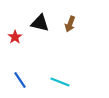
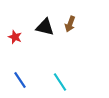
black triangle: moved 5 px right, 4 px down
red star: rotated 16 degrees counterclockwise
cyan line: rotated 36 degrees clockwise
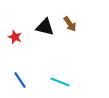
brown arrow: rotated 56 degrees counterclockwise
cyan line: rotated 36 degrees counterclockwise
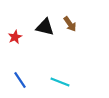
red star: rotated 24 degrees clockwise
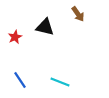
brown arrow: moved 8 px right, 10 px up
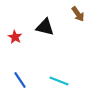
red star: rotated 16 degrees counterclockwise
cyan line: moved 1 px left, 1 px up
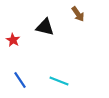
red star: moved 2 px left, 3 px down
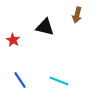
brown arrow: moved 1 px left, 1 px down; rotated 49 degrees clockwise
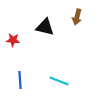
brown arrow: moved 2 px down
red star: rotated 24 degrees counterclockwise
blue line: rotated 30 degrees clockwise
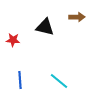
brown arrow: rotated 105 degrees counterclockwise
cyan line: rotated 18 degrees clockwise
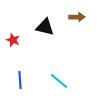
red star: rotated 16 degrees clockwise
